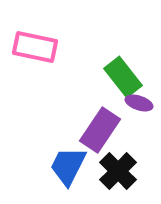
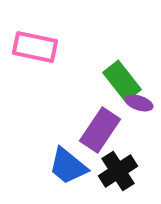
green rectangle: moved 1 px left, 4 px down
blue trapezoid: rotated 78 degrees counterclockwise
black cross: rotated 12 degrees clockwise
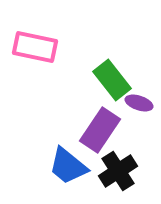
green rectangle: moved 10 px left, 1 px up
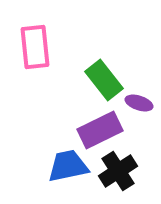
pink rectangle: rotated 72 degrees clockwise
green rectangle: moved 8 px left
purple rectangle: rotated 30 degrees clockwise
blue trapezoid: rotated 129 degrees clockwise
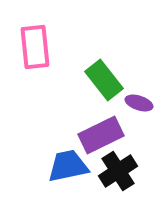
purple rectangle: moved 1 px right, 5 px down
